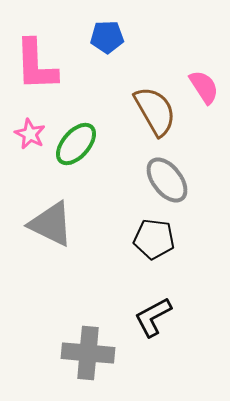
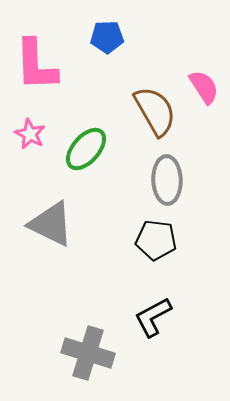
green ellipse: moved 10 px right, 5 px down
gray ellipse: rotated 36 degrees clockwise
black pentagon: moved 2 px right, 1 px down
gray cross: rotated 12 degrees clockwise
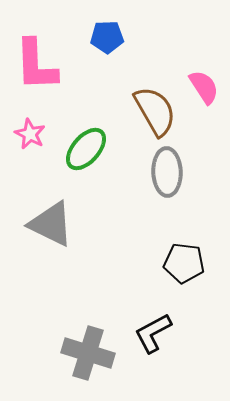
gray ellipse: moved 8 px up
black pentagon: moved 28 px right, 23 px down
black L-shape: moved 16 px down
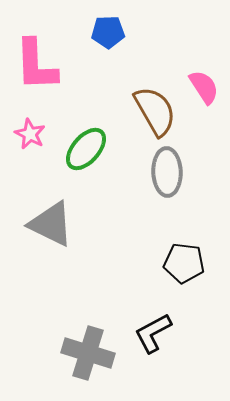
blue pentagon: moved 1 px right, 5 px up
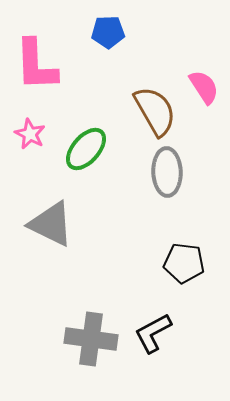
gray cross: moved 3 px right, 14 px up; rotated 9 degrees counterclockwise
